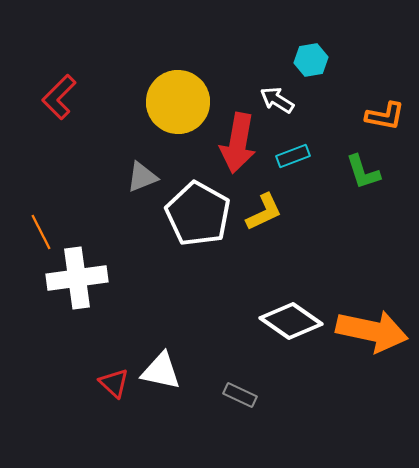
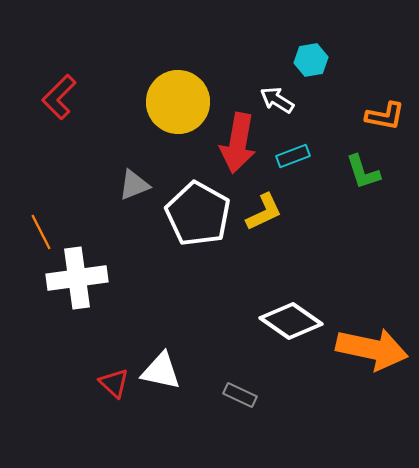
gray triangle: moved 8 px left, 8 px down
orange arrow: moved 18 px down
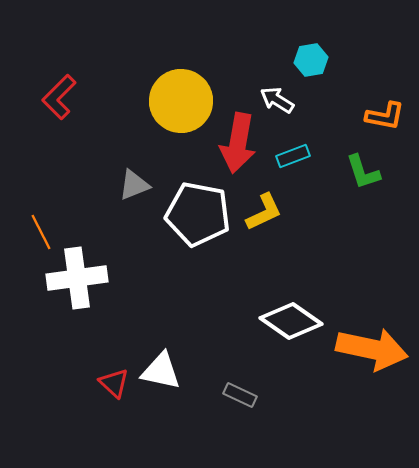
yellow circle: moved 3 px right, 1 px up
white pentagon: rotated 18 degrees counterclockwise
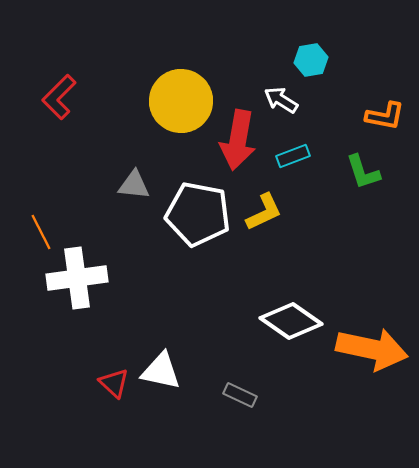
white arrow: moved 4 px right
red arrow: moved 3 px up
gray triangle: rotated 28 degrees clockwise
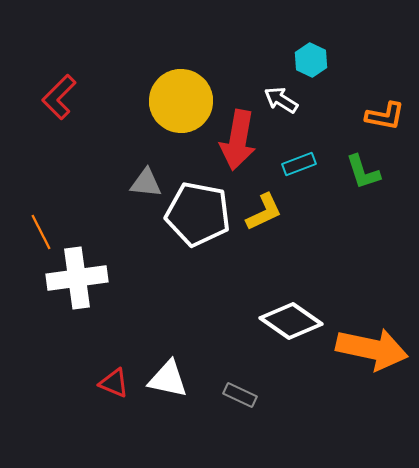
cyan hexagon: rotated 24 degrees counterclockwise
cyan rectangle: moved 6 px right, 8 px down
gray triangle: moved 12 px right, 2 px up
white triangle: moved 7 px right, 8 px down
red triangle: rotated 20 degrees counterclockwise
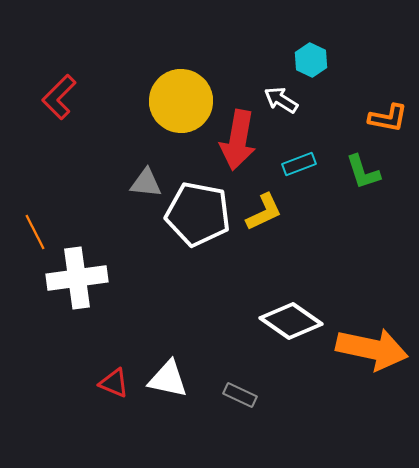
orange L-shape: moved 3 px right, 2 px down
orange line: moved 6 px left
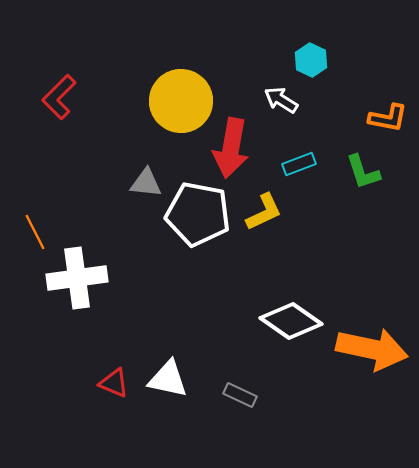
red arrow: moved 7 px left, 8 px down
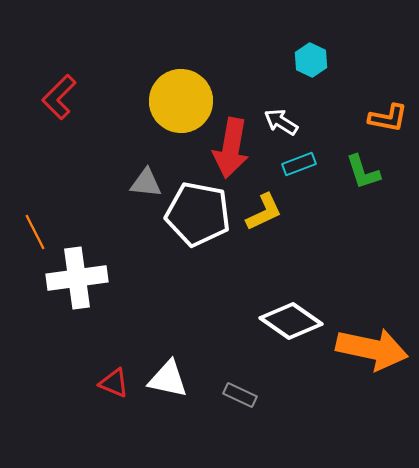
white arrow: moved 22 px down
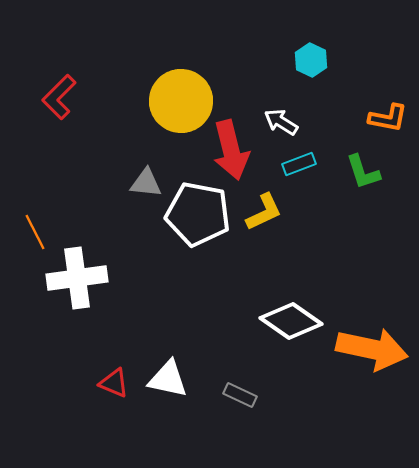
red arrow: moved 2 px down; rotated 24 degrees counterclockwise
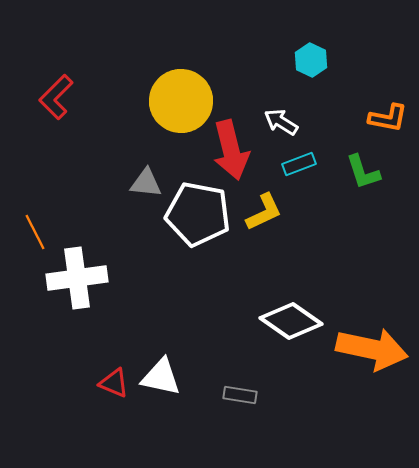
red L-shape: moved 3 px left
white triangle: moved 7 px left, 2 px up
gray rectangle: rotated 16 degrees counterclockwise
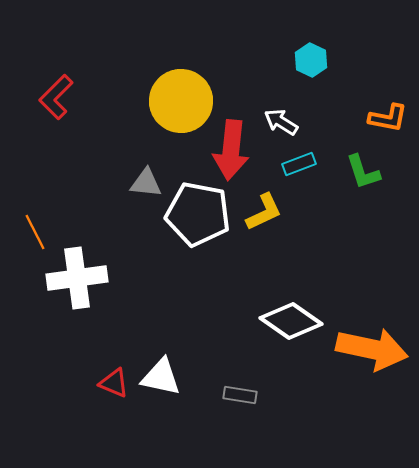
red arrow: rotated 20 degrees clockwise
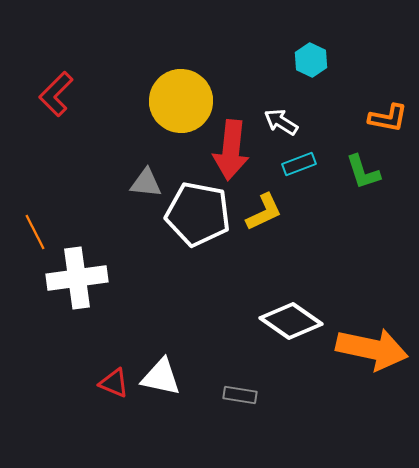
red L-shape: moved 3 px up
